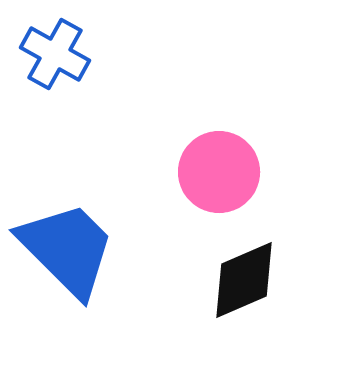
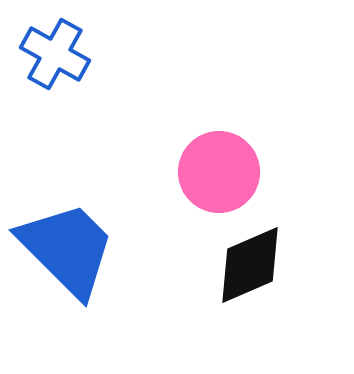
black diamond: moved 6 px right, 15 px up
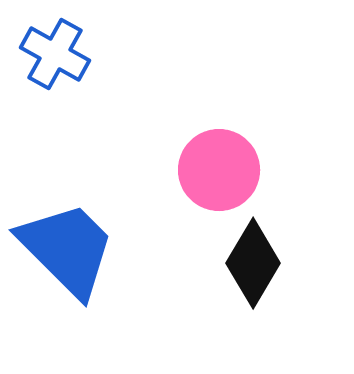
pink circle: moved 2 px up
black diamond: moved 3 px right, 2 px up; rotated 36 degrees counterclockwise
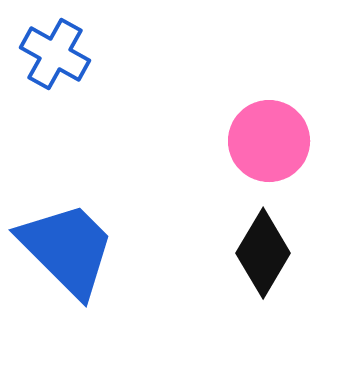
pink circle: moved 50 px right, 29 px up
black diamond: moved 10 px right, 10 px up
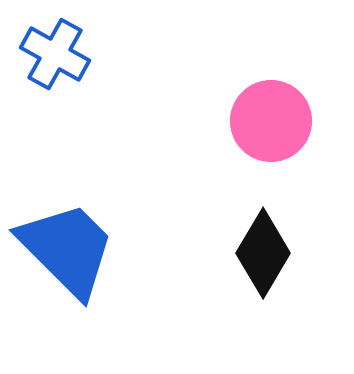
pink circle: moved 2 px right, 20 px up
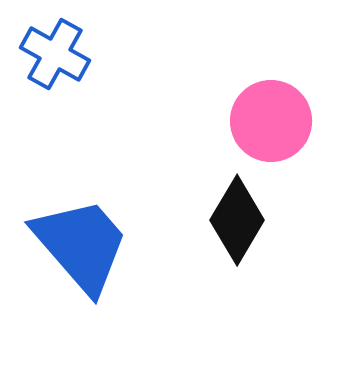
blue trapezoid: moved 14 px right, 4 px up; rotated 4 degrees clockwise
black diamond: moved 26 px left, 33 px up
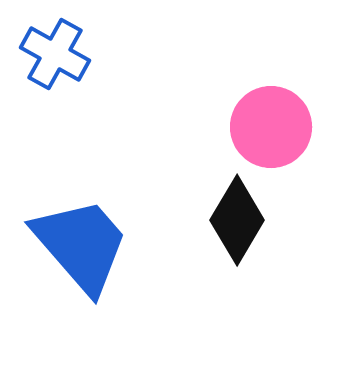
pink circle: moved 6 px down
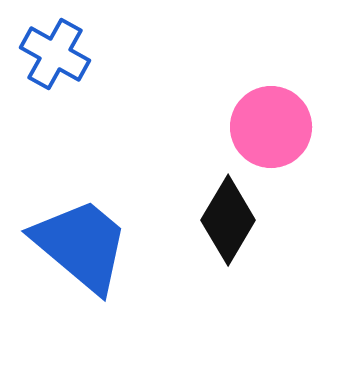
black diamond: moved 9 px left
blue trapezoid: rotated 9 degrees counterclockwise
